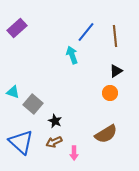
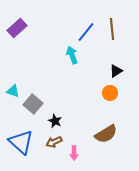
brown line: moved 3 px left, 7 px up
cyan triangle: moved 1 px up
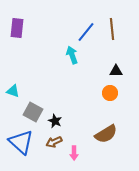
purple rectangle: rotated 42 degrees counterclockwise
black triangle: rotated 32 degrees clockwise
gray square: moved 8 px down; rotated 12 degrees counterclockwise
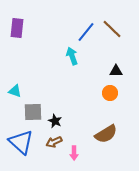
brown line: rotated 40 degrees counterclockwise
cyan arrow: moved 1 px down
cyan triangle: moved 2 px right
gray square: rotated 30 degrees counterclockwise
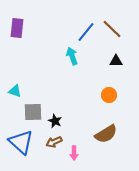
black triangle: moved 10 px up
orange circle: moved 1 px left, 2 px down
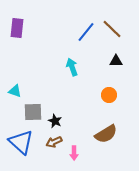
cyan arrow: moved 11 px down
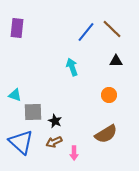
cyan triangle: moved 4 px down
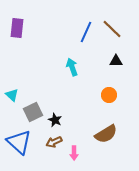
blue line: rotated 15 degrees counterclockwise
cyan triangle: moved 3 px left; rotated 24 degrees clockwise
gray square: rotated 24 degrees counterclockwise
black star: moved 1 px up
blue triangle: moved 2 px left
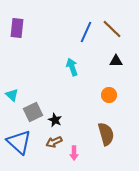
brown semicircle: rotated 75 degrees counterclockwise
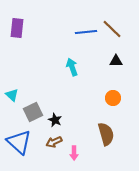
blue line: rotated 60 degrees clockwise
orange circle: moved 4 px right, 3 px down
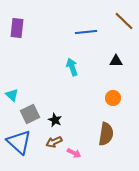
brown line: moved 12 px right, 8 px up
gray square: moved 3 px left, 2 px down
brown semicircle: rotated 25 degrees clockwise
pink arrow: rotated 64 degrees counterclockwise
